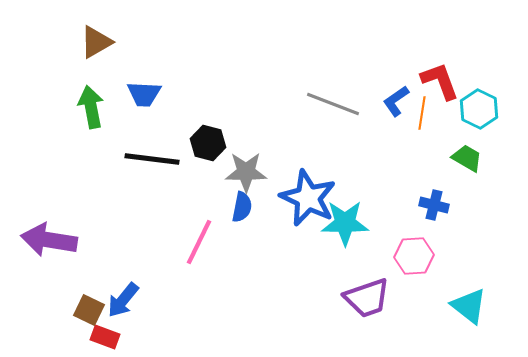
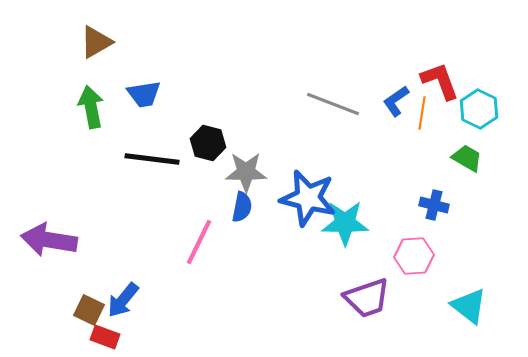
blue trapezoid: rotated 12 degrees counterclockwise
blue star: rotated 12 degrees counterclockwise
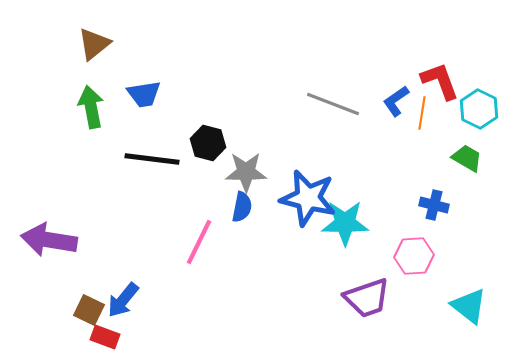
brown triangle: moved 2 px left, 2 px down; rotated 9 degrees counterclockwise
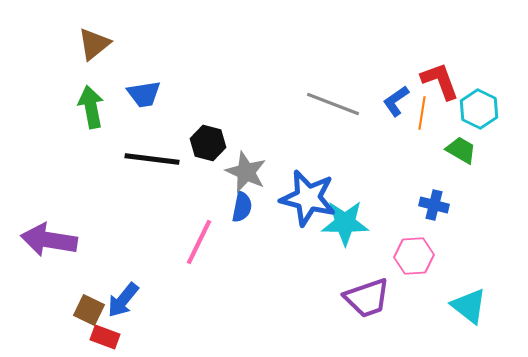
green trapezoid: moved 6 px left, 8 px up
gray star: rotated 24 degrees clockwise
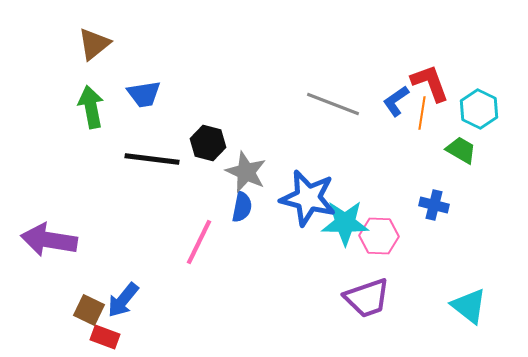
red L-shape: moved 10 px left, 2 px down
pink hexagon: moved 35 px left, 20 px up; rotated 6 degrees clockwise
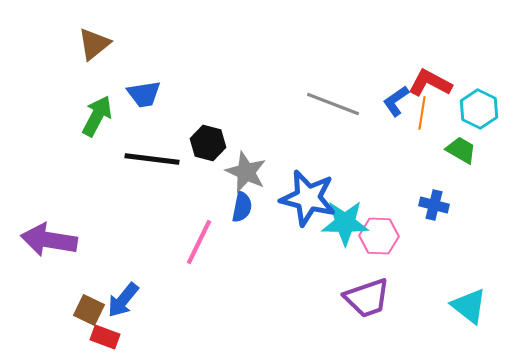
red L-shape: rotated 42 degrees counterclockwise
green arrow: moved 6 px right, 9 px down; rotated 39 degrees clockwise
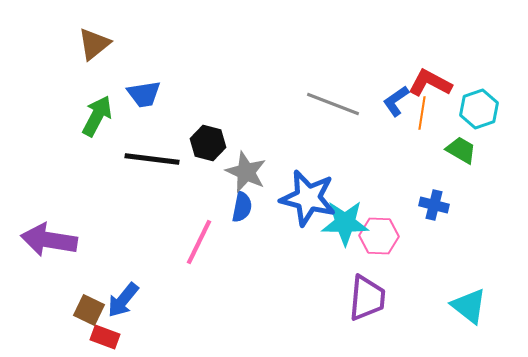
cyan hexagon: rotated 15 degrees clockwise
purple trapezoid: rotated 66 degrees counterclockwise
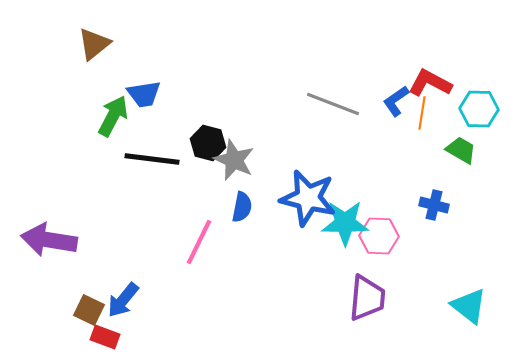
cyan hexagon: rotated 21 degrees clockwise
green arrow: moved 16 px right
gray star: moved 12 px left, 12 px up
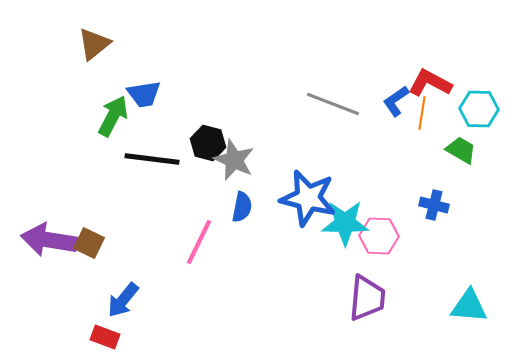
cyan triangle: rotated 33 degrees counterclockwise
brown square: moved 67 px up
